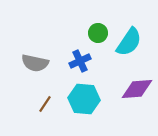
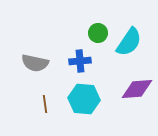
blue cross: rotated 20 degrees clockwise
brown line: rotated 42 degrees counterclockwise
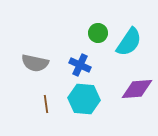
blue cross: moved 4 px down; rotated 30 degrees clockwise
brown line: moved 1 px right
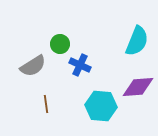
green circle: moved 38 px left, 11 px down
cyan semicircle: moved 8 px right, 1 px up; rotated 12 degrees counterclockwise
gray semicircle: moved 2 px left, 3 px down; rotated 44 degrees counterclockwise
purple diamond: moved 1 px right, 2 px up
cyan hexagon: moved 17 px right, 7 px down
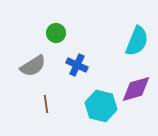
green circle: moved 4 px left, 11 px up
blue cross: moved 3 px left
purple diamond: moved 2 px left, 2 px down; rotated 12 degrees counterclockwise
cyan hexagon: rotated 8 degrees clockwise
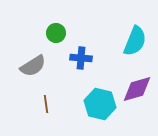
cyan semicircle: moved 2 px left
blue cross: moved 4 px right, 7 px up; rotated 20 degrees counterclockwise
purple diamond: moved 1 px right
cyan hexagon: moved 1 px left, 2 px up
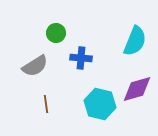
gray semicircle: moved 2 px right
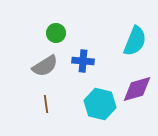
blue cross: moved 2 px right, 3 px down
gray semicircle: moved 10 px right
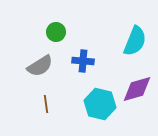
green circle: moved 1 px up
gray semicircle: moved 5 px left
